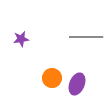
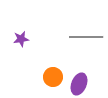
orange circle: moved 1 px right, 1 px up
purple ellipse: moved 2 px right
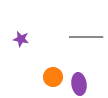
purple star: rotated 21 degrees clockwise
purple ellipse: rotated 30 degrees counterclockwise
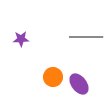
purple star: rotated 14 degrees counterclockwise
purple ellipse: rotated 30 degrees counterclockwise
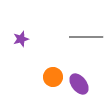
purple star: rotated 14 degrees counterclockwise
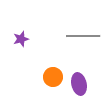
gray line: moved 3 px left, 1 px up
purple ellipse: rotated 25 degrees clockwise
